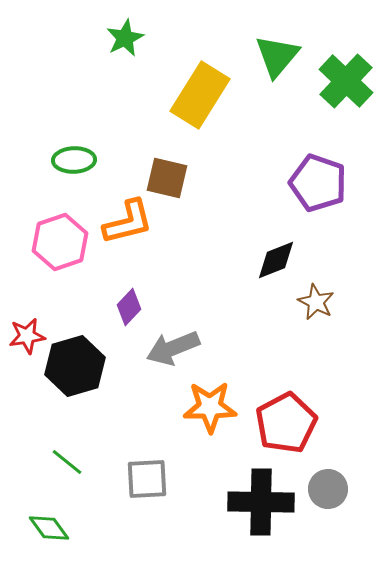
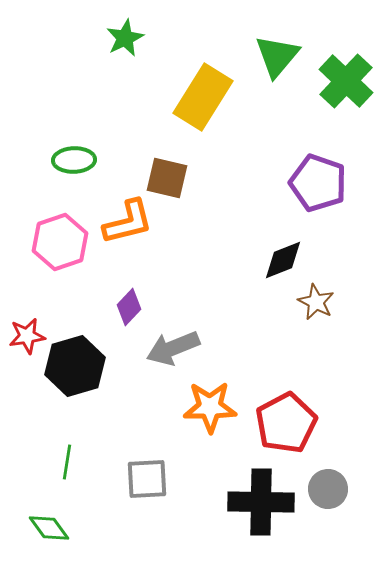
yellow rectangle: moved 3 px right, 2 px down
black diamond: moved 7 px right
green line: rotated 60 degrees clockwise
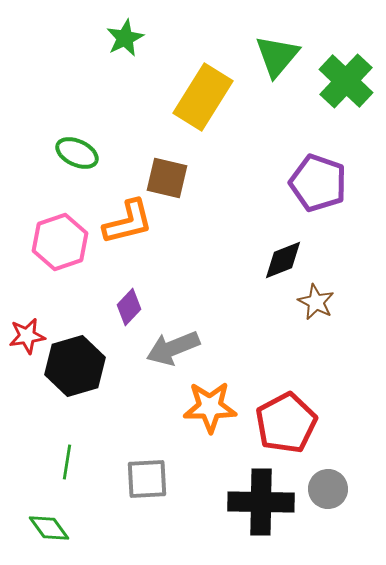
green ellipse: moved 3 px right, 7 px up; rotated 27 degrees clockwise
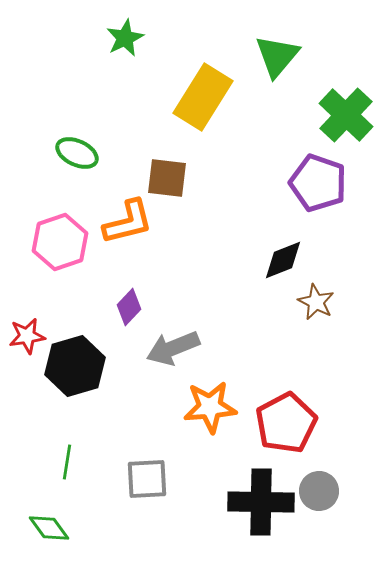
green cross: moved 34 px down
brown square: rotated 6 degrees counterclockwise
orange star: rotated 4 degrees counterclockwise
gray circle: moved 9 px left, 2 px down
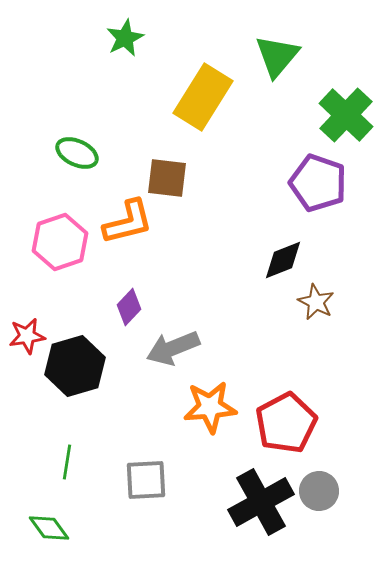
gray square: moved 1 px left, 1 px down
black cross: rotated 30 degrees counterclockwise
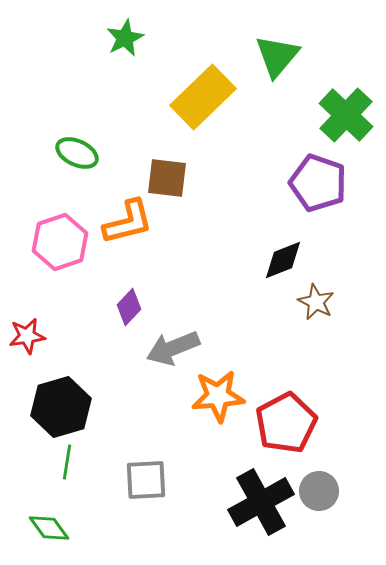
yellow rectangle: rotated 14 degrees clockwise
black hexagon: moved 14 px left, 41 px down
orange star: moved 8 px right, 11 px up
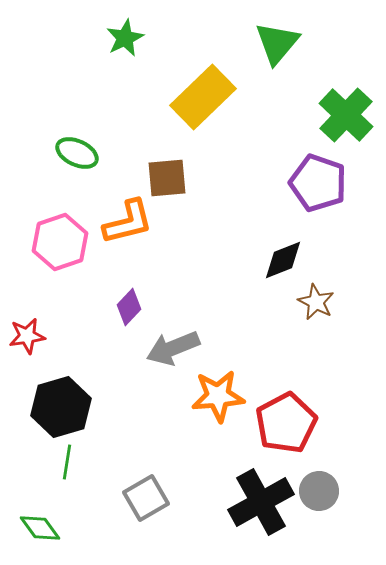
green triangle: moved 13 px up
brown square: rotated 12 degrees counterclockwise
gray square: moved 18 px down; rotated 27 degrees counterclockwise
green diamond: moved 9 px left
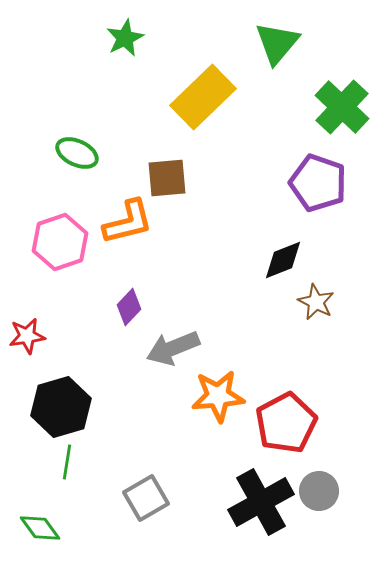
green cross: moved 4 px left, 8 px up
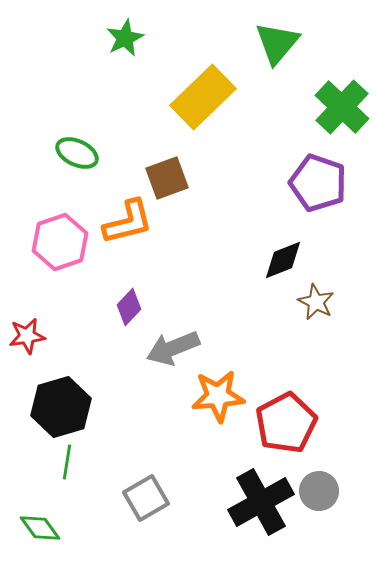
brown square: rotated 15 degrees counterclockwise
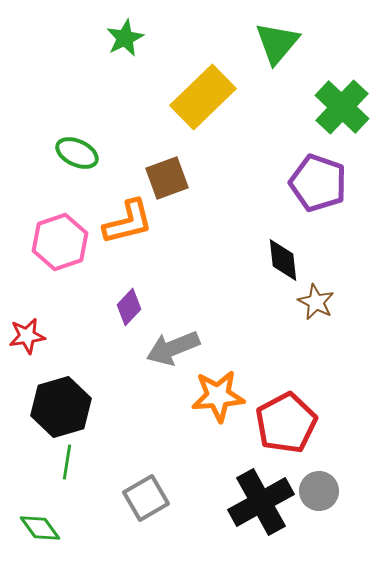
black diamond: rotated 75 degrees counterclockwise
